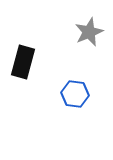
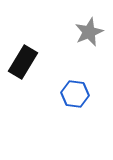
black rectangle: rotated 16 degrees clockwise
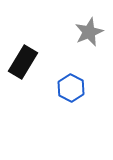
blue hexagon: moved 4 px left, 6 px up; rotated 20 degrees clockwise
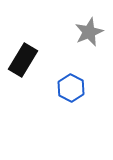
black rectangle: moved 2 px up
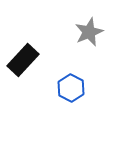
black rectangle: rotated 12 degrees clockwise
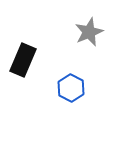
black rectangle: rotated 20 degrees counterclockwise
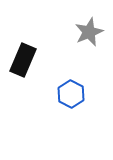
blue hexagon: moved 6 px down
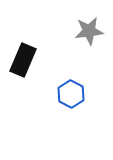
gray star: moved 1 px up; rotated 16 degrees clockwise
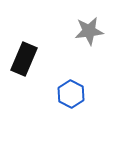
black rectangle: moved 1 px right, 1 px up
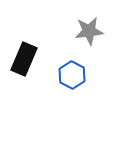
blue hexagon: moved 1 px right, 19 px up
